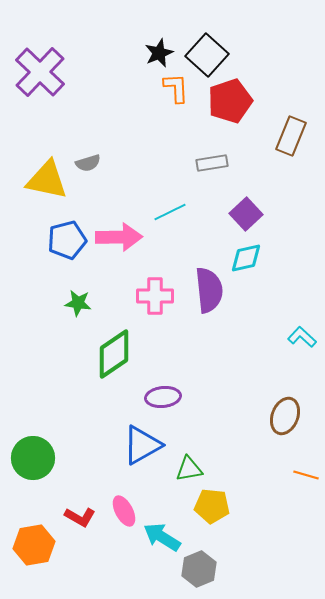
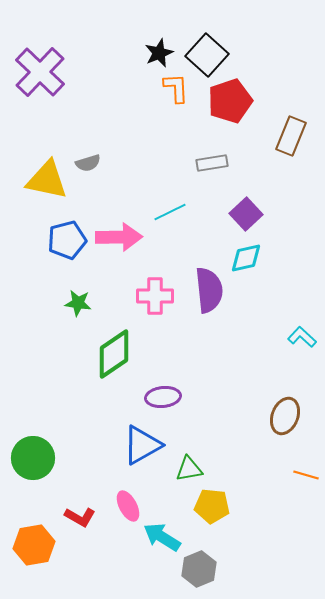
pink ellipse: moved 4 px right, 5 px up
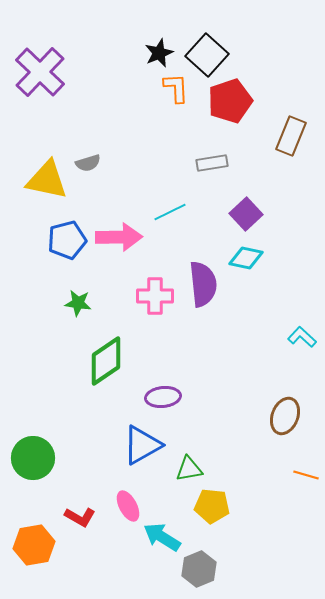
cyan diamond: rotated 24 degrees clockwise
purple semicircle: moved 6 px left, 6 px up
green diamond: moved 8 px left, 7 px down
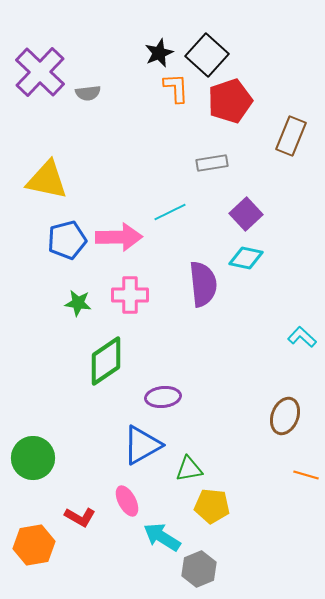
gray semicircle: moved 70 px up; rotated 10 degrees clockwise
pink cross: moved 25 px left, 1 px up
pink ellipse: moved 1 px left, 5 px up
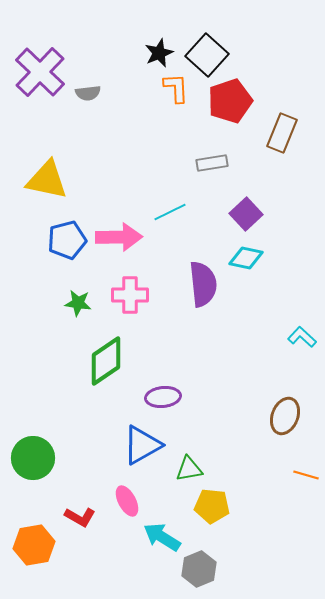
brown rectangle: moved 9 px left, 3 px up
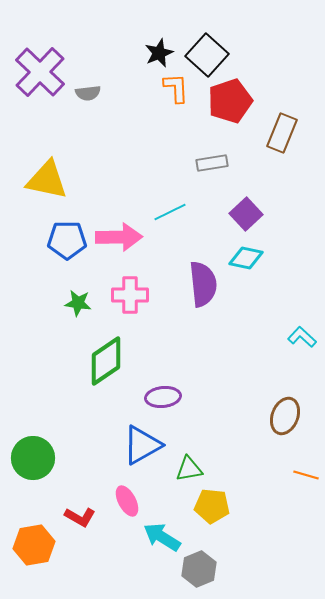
blue pentagon: rotated 15 degrees clockwise
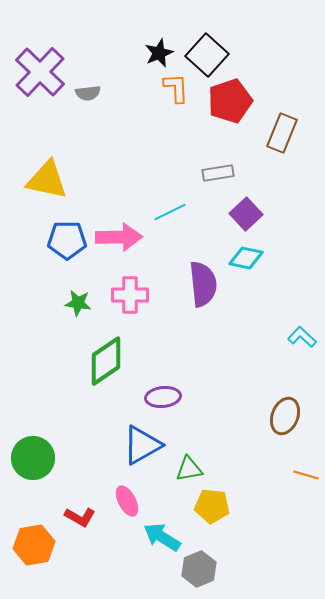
gray rectangle: moved 6 px right, 10 px down
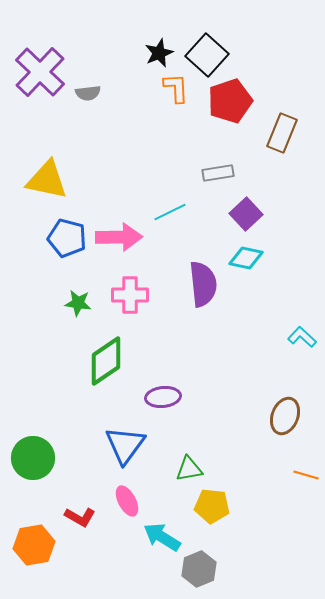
blue pentagon: moved 2 px up; rotated 15 degrees clockwise
blue triangle: moved 17 px left; rotated 24 degrees counterclockwise
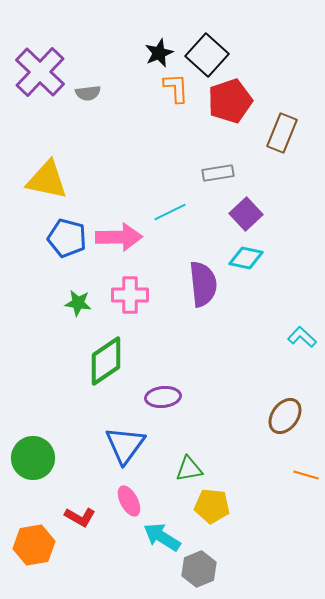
brown ellipse: rotated 15 degrees clockwise
pink ellipse: moved 2 px right
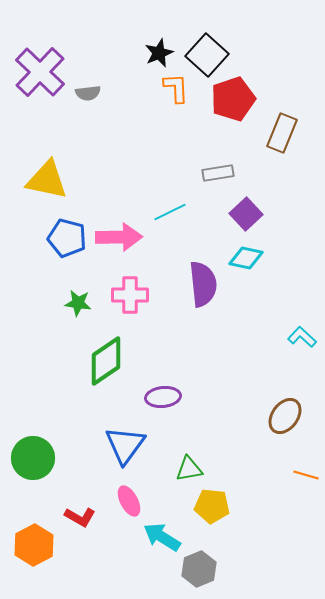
red pentagon: moved 3 px right, 2 px up
orange hexagon: rotated 18 degrees counterclockwise
